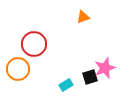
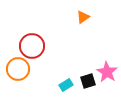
orange triangle: rotated 16 degrees counterclockwise
red circle: moved 2 px left, 2 px down
pink star: moved 2 px right, 4 px down; rotated 20 degrees counterclockwise
black square: moved 2 px left, 4 px down
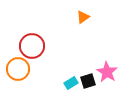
cyan rectangle: moved 5 px right, 2 px up
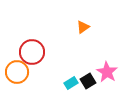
orange triangle: moved 10 px down
red circle: moved 6 px down
orange circle: moved 1 px left, 3 px down
black square: rotated 14 degrees counterclockwise
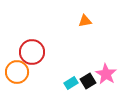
orange triangle: moved 2 px right, 6 px up; rotated 24 degrees clockwise
pink star: moved 1 px left, 2 px down
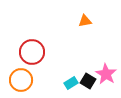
orange circle: moved 4 px right, 8 px down
black square: rotated 28 degrees counterclockwise
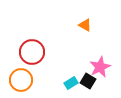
orange triangle: moved 4 px down; rotated 40 degrees clockwise
pink star: moved 6 px left, 7 px up; rotated 15 degrees clockwise
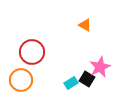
black square: moved 1 px left, 2 px up
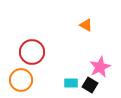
orange triangle: moved 1 px right
black square: moved 3 px right, 6 px down
cyan rectangle: rotated 32 degrees clockwise
